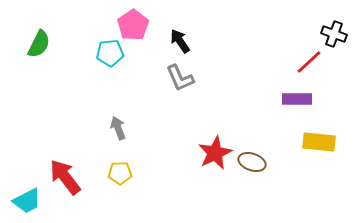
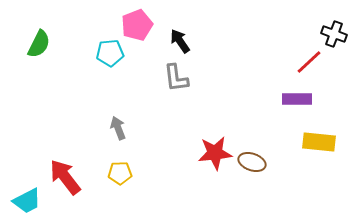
pink pentagon: moved 4 px right; rotated 12 degrees clockwise
gray L-shape: moved 4 px left; rotated 16 degrees clockwise
red star: rotated 20 degrees clockwise
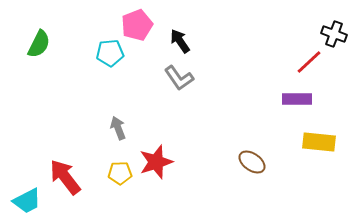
gray L-shape: moved 3 px right; rotated 28 degrees counterclockwise
red star: moved 59 px left, 9 px down; rotated 12 degrees counterclockwise
brown ellipse: rotated 16 degrees clockwise
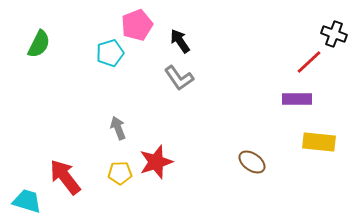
cyan pentagon: rotated 12 degrees counterclockwise
cyan trapezoid: rotated 136 degrees counterclockwise
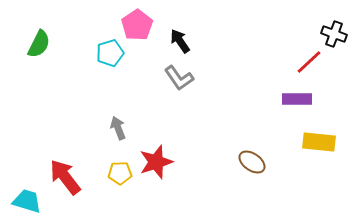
pink pentagon: rotated 12 degrees counterclockwise
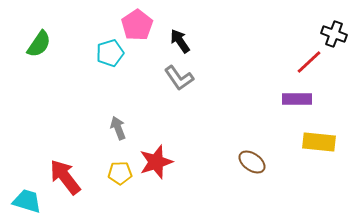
green semicircle: rotated 8 degrees clockwise
